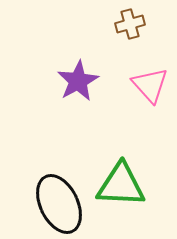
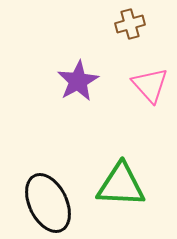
black ellipse: moved 11 px left, 1 px up
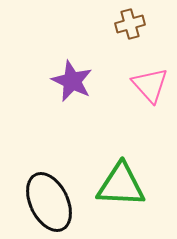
purple star: moved 6 px left; rotated 18 degrees counterclockwise
black ellipse: moved 1 px right, 1 px up
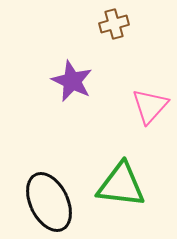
brown cross: moved 16 px left
pink triangle: moved 21 px down; rotated 24 degrees clockwise
green triangle: rotated 4 degrees clockwise
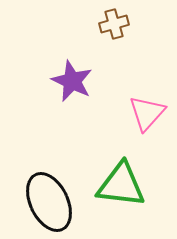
pink triangle: moved 3 px left, 7 px down
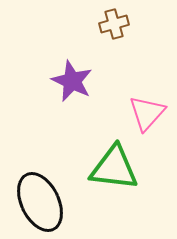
green triangle: moved 7 px left, 17 px up
black ellipse: moved 9 px left
